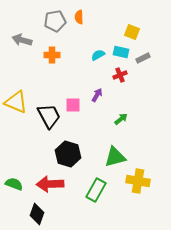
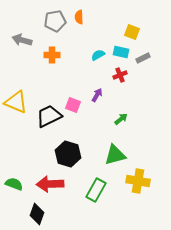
pink square: rotated 21 degrees clockwise
black trapezoid: rotated 88 degrees counterclockwise
green triangle: moved 2 px up
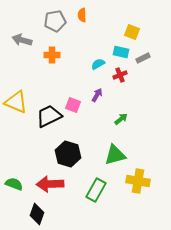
orange semicircle: moved 3 px right, 2 px up
cyan semicircle: moved 9 px down
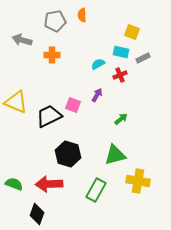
red arrow: moved 1 px left
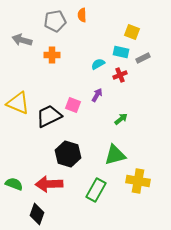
yellow triangle: moved 2 px right, 1 px down
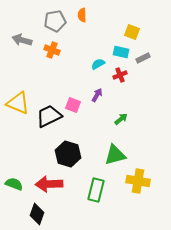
orange cross: moved 5 px up; rotated 21 degrees clockwise
green rectangle: rotated 15 degrees counterclockwise
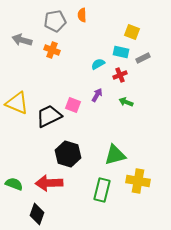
yellow triangle: moved 1 px left
green arrow: moved 5 px right, 17 px up; rotated 120 degrees counterclockwise
red arrow: moved 1 px up
green rectangle: moved 6 px right
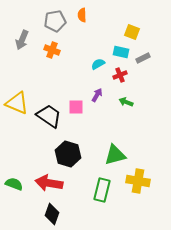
gray arrow: rotated 84 degrees counterclockwise
pink square: moved 3 px right, 2 px down; rotated 21 degrees counterclockwise
black trapezoid: rotated 60 degrees clockwise
red arrow: rotated 12 degrees clockwise
black diamond: moved 15 px right
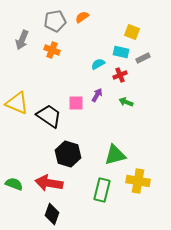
orange semicircle: moved 2 px down; rotated 56 degrees clockwise
pink square: moved 4 px up
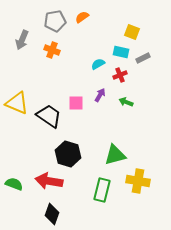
purple arrow: moved 3 px right
red arrow: moved 2 px up
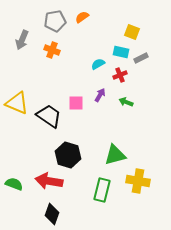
gray rectangle: moved 2 px left
black hexagon: moved 1 px down
